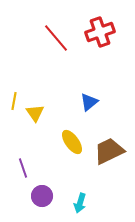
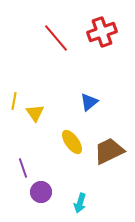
red cross: moved 2 px right
purple circle: moved 1 px left, 4 px up
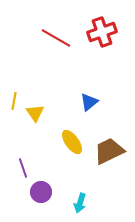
red line: rotated 20 degrees counterclockwise
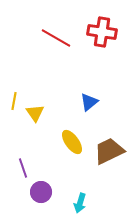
red cross: rotated 28 degrees clockwise
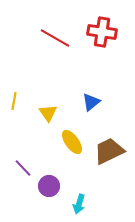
red line: moved 1 px left
blue triangle: moved 2 px right
yellow triangle: moved 13 px right
purple line: rotated 24 degrees counterclockwise
purple circle: moved 8 px right, 6 px up
cyan arrow: moved 1 px left, 1 px down
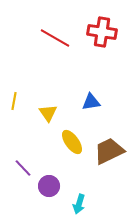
blue triangle: rotated 30 degrees clockwise
